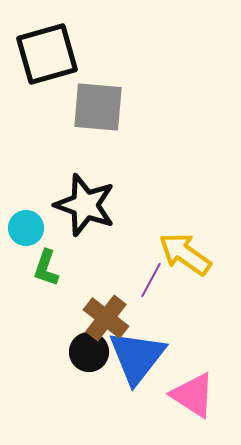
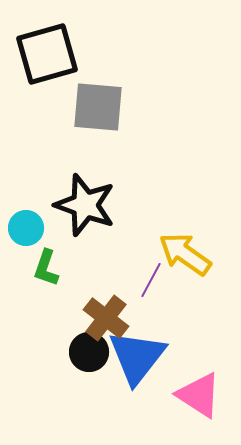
pink triangle: moved 6 px right
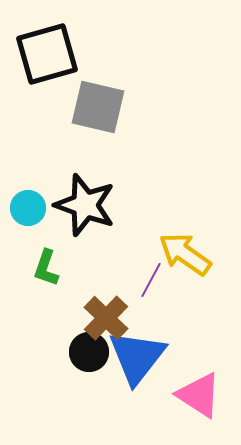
gray square: rotated 8 degrees clockwise
cyan circle: moved 2 px right, 20 px up
brown cross: rotated 6 degrees clockwise
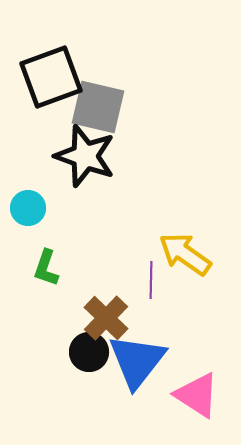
black square: moved 4 px right, 23 px down; rotated 4 degrees counterclockwise
black star: moved 49 px up
purple line: rotated 27 degrees counterclockwise
blue triangle: moved 4 px down
pink triangle: moved 2 px left
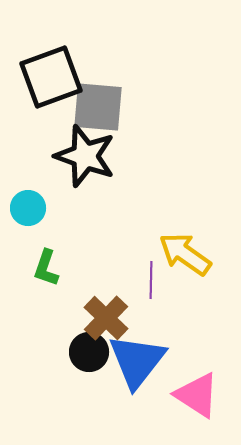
gray square: rotated 8 degrees counterclockwise
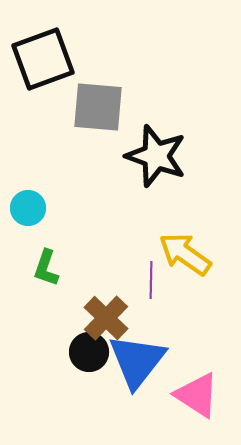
black square: moved 8 px left, 18 px up
black star: moved 71 px right
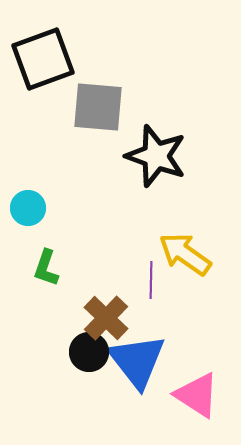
blue triangle: rotated 16 degrees counterclockwise
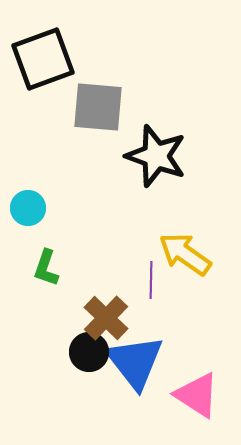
blue triangle: moved 2 px left, 1 px down
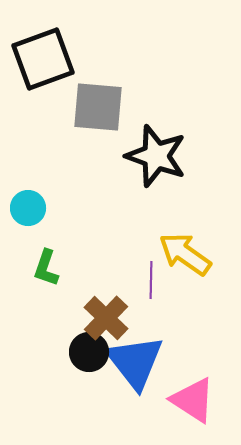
pink triangle: moved 4 px left, 5 px down
